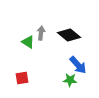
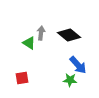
green triangle: moved 1 px right, 1 px down
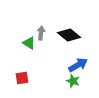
blue arrow: rotated 78 degrees counterclockwise
green star: moved 3 px right, 1 px down; rotated 16 degrees clockwise
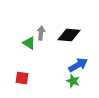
black diamond: rotated 35 degrees counterclockwise
red square: rotated 16 degrees clockwise
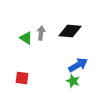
black diamond: moved 1 px right, 4 px up
green triangle: moved 3 px left, 5 px up
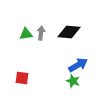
black diamond: moved 1 px left, 1 px down
green triangle: moved 4 px up; rotated 40 degrees counterclockwise
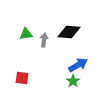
gray arrow: moved 3 px right, 7 px down
green star: rotated 16 degrees clockwise
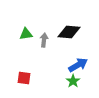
red square: moved 2 px right
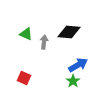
green triangle: rotated 32 degrees clockwise
gray arrow: moved 2 px down
red square: rotated 16 degrees clockwise
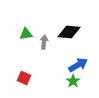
green triangle: rotated 32 degrees counterclockwise
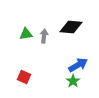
black diamond: moved 2 px right, 5 px up
gray arrow: moved 6 px up
red square: moved 1 px up
